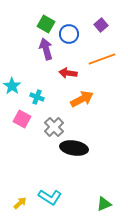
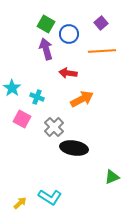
purple square: moved 2 px up
orange line: moved 8 px up; rotated 16 degrees clockwise
cyan star: moved 2 px down
green triangle: moved 8 px right, 27 px up
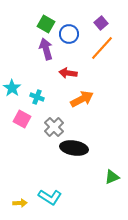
orange line: moved 3 px up; rotated 44 degrees counterclockwise
yellow arrow: rotated 40 degrees clockwise
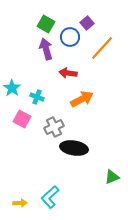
purple square: moved 14 px left
blue circle: moved 1 px right, 3 px down
gray cross: rotated 18 degrees clockwise
cyan L-shape: rotated 105 degrees clockwise
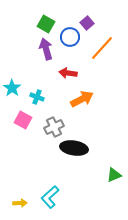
pink square: moved 1 px right, 1 px down
green triangle: moved 2 px right, 2 px up
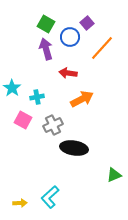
cyan cross: rotated 32 degrees counterclockwise
gray cross: moved 1 px left, 2 px up
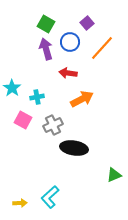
blue circle: moved 5 px down
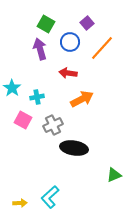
purple arrow: moved 6 px left
